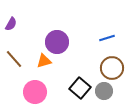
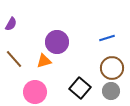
gray circle: moved 7 px right
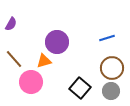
pink circle: moved 4 px left, 10 px up
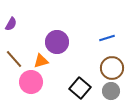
orange triangle: moved 3 px left
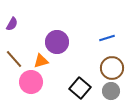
purple semicircle: moved 1 px right
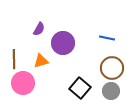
purple semicircle: moved 27 px right, 5 px down
blue line: rotated 28 degrees clockwise
purple circle: moved 6 px right, 1 px down
brown line: rotated 42 degrees clockwise
pink circle: moved 8 px left, 1 px down
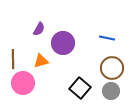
brown line: moved 1 px left
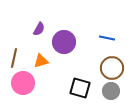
purple circle: moved 1 px right, 1 px up
brown line: moved 1 px right, 1 px up; rotated 12 degrees clockwise
black square: rotated 25 degrees counterclockwise
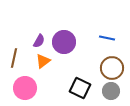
purple semicircle: moved 12 px down
orange triangle: moved 2 px right; rotated 21 degrees counterclockwise
pink circle: moved 2 px right, 5 px down
black square: rotated 10 degrees clockwise
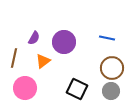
purple semicircle: moved 5 px left, 3 px up
black square: moved 3 px left, 1 px down
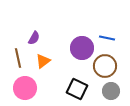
purple circle: moved 18 px right, 6 px down
brown line: moved 4 px right; rotated 24 degrees counterclockwise
brown circle: moved 7 px left, 2 px up
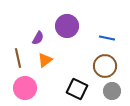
purple semicircle: moved 4 px right
purple circle: moved 15 px left, 22 px up
orange triangle: moved 2 px right, 1 px up
gray circle: moved 1 px right
